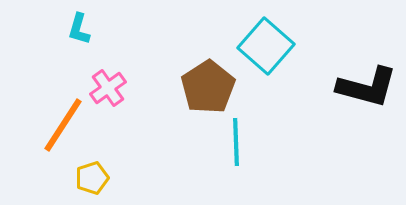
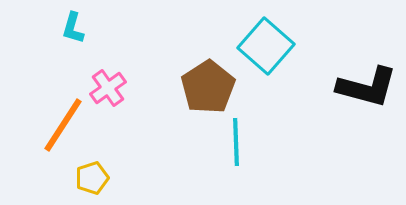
cyan L-shape: moved 6 px left, 1 px up
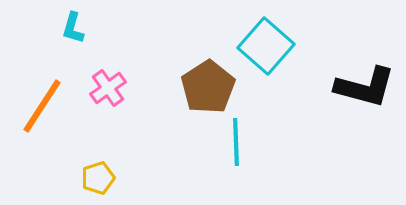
black L-shape: moved 2 px left
orange line: moved 21 px left, 19 px up
yellow pentagon: moved 6 px right
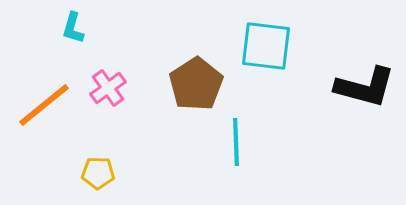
cyan square: rotated 34 degrees counterclockwise
brown pentagon: moved 12 px left, 3 px up
orange line: moved 2 px right, 1 px up; rotated 18 degrees clockwise
yellow pentagon: moved 5 px up; rotated 20 degrees clockwise
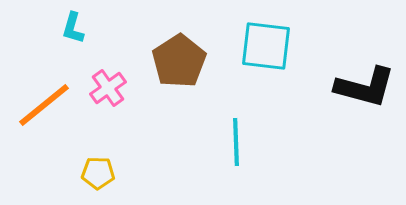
brown pentagon: moved 17 px left, 23 px up
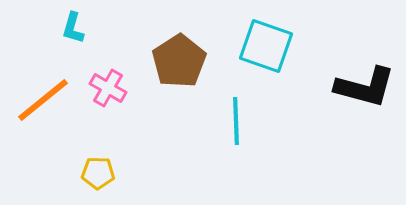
cyan square: rotated 12 degrees clockwise
pink cross: rotated 24 degrees counterclockwise
orange line: moved 1 px left, 5 px up
cyan line: moved 21 px up
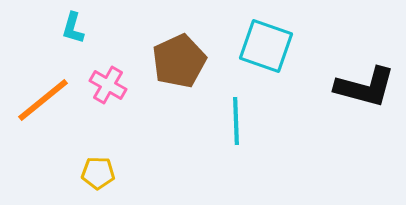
brown pentagon: rotated 8 degrees clockwise
pink cross: moved 3 px up
